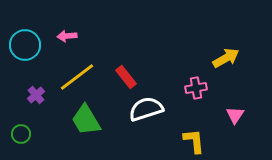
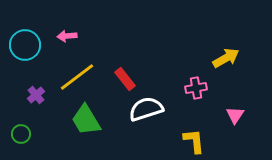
red rectangle: moved 1 px left, 2 px down
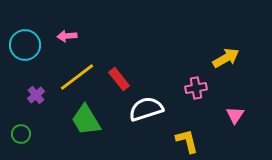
red rectangle: moved 6 px left
yellow L-shape: moved 7 px left; rotated 8 degrees counterclockwise
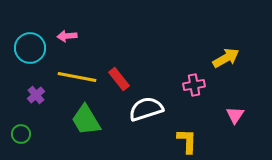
cyan circle: moved 5 px right, 3 px down
yellow line: rotated 48 degrees clockwise
pink cross: moved 2 px left, 3 px up
yellow L-shape: rotated 16 degrees clockwise
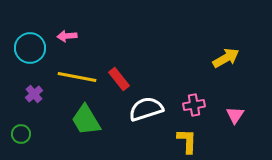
pink cross: moved 20 px down
purple cross: moved 2 px left, 1 px up
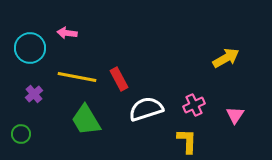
pink arrow: moved 3 px up; rotated 12 degrees clockwise
red rectangle: rotated 10 degrees clockwise
pink cross: rotated 15 degrees counterclockwise
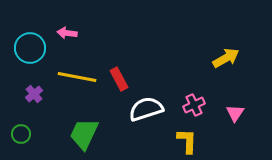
pink triangle: moved 2 px up
green trapezoid: moved 2 px left, 14 px down; rotated 56 degrees clockwise
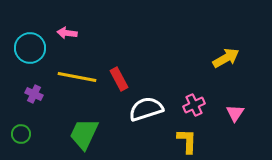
purple cross: rotated 24 degrees counterclockwise
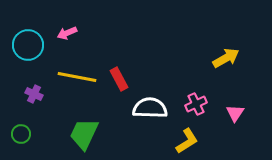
pink arrow: rotated 30 degrees counterclockwise
cyan circle: moved 2 px left, 3 px up
pink cross: moved 2 px right, 1 px up
white semicircle: moved 4 px right, 1 px up; rotated 20 degrees clockwise
yellow L-shape: rotated 56 degrees clockwise
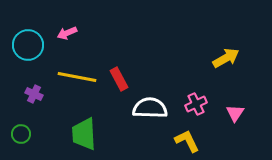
green trapezoid: rotated 28 degrees counterclockwise
yellow L-shape: rotated 84 degrees counterclockwise
